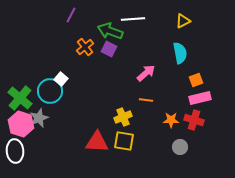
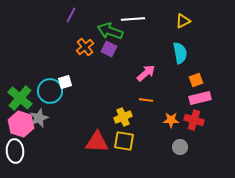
white square: moved 4 px right, 3 px down; rotated 32 degrees clockwise
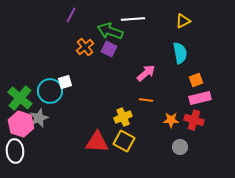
yellow square: rotated 20 degrees clockwise
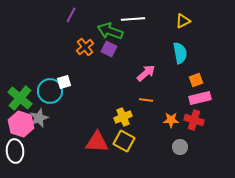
white square: moved 1 px left
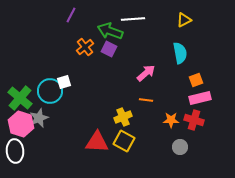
yellow triangle: moved 1 px right, 1 px up
